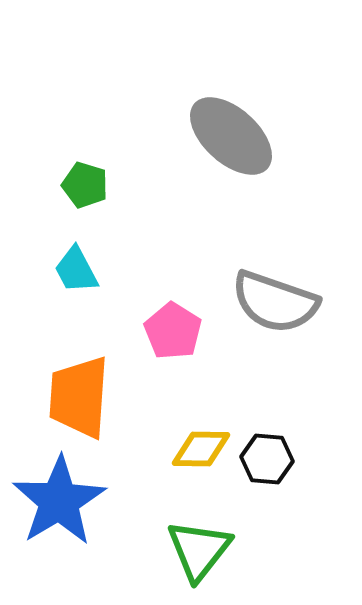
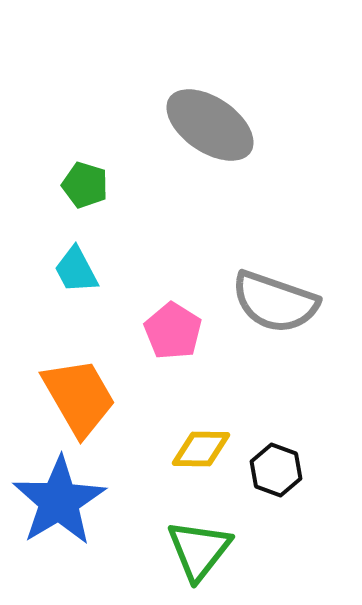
gray ellipse: moved 21 px left, 11 px up; rotated 8 degrees counterclockwise
orange trapezoid: rotated 146 degrees clockwise
black hexagon: moved 9 px right, 11 px down; rotated 15 degrees clockwise
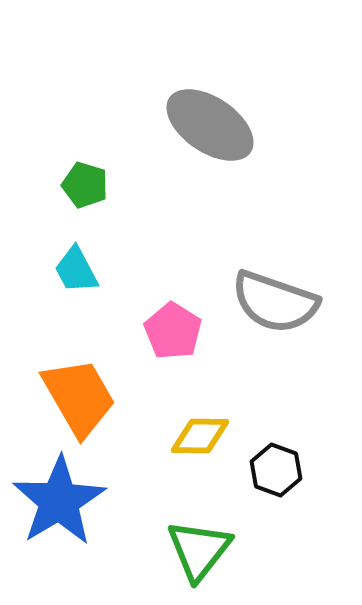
yellow diamond: moved 1 px left, 13 px up
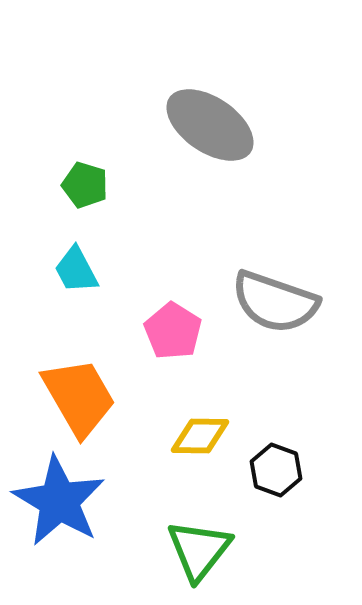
blue star: rotated 10 degrees counterclockwise
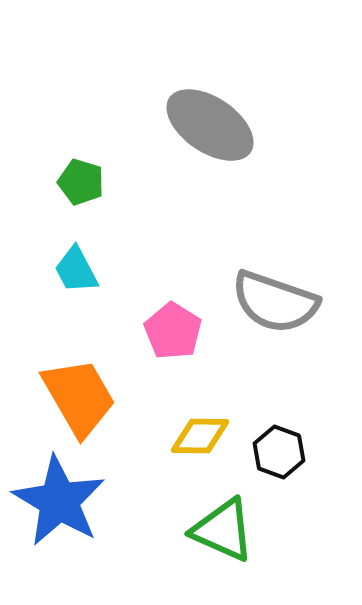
green pentagon: moved 4 px left, 3 px up
black hexagon: moved 3 px right, 18 px up
green triangle: moved 24 px right, 20 px up; rotated 44 degrees counterclockwise
